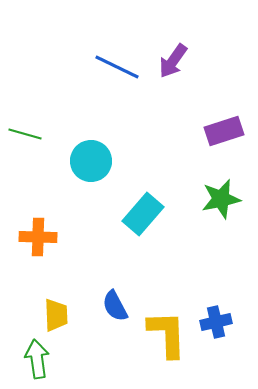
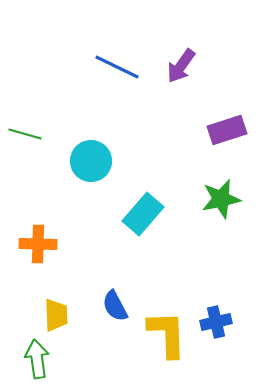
purple arrow: moved 8 px right, 5 px down
purple rectangle: moved 3 px right, 1 px up
orange cross: moved 7 px down
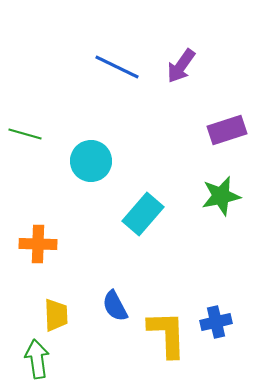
green star: moved 3 px up
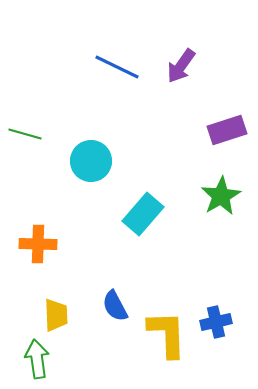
green star: rotated 18 degrees counterclockwise
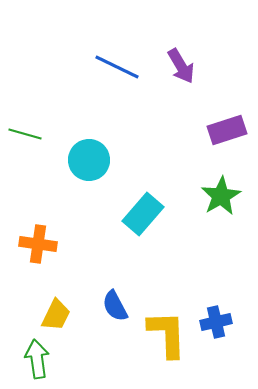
purple arrow: rotated 66 degrees counterclockwise
cyan circle: moved 2 px left, 1 px up
orange cross: rotated 6 degrees clockwise
yellow trapezoid: rotated 28 degrees clockwise
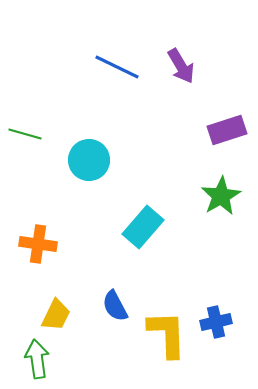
cyan rectangle: moved 13 px down
